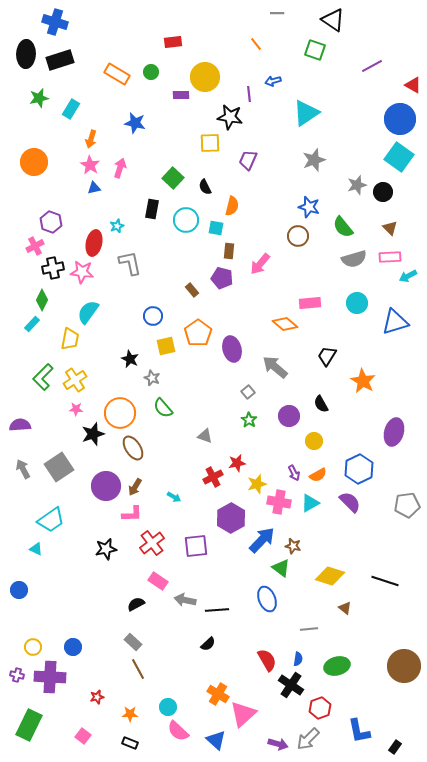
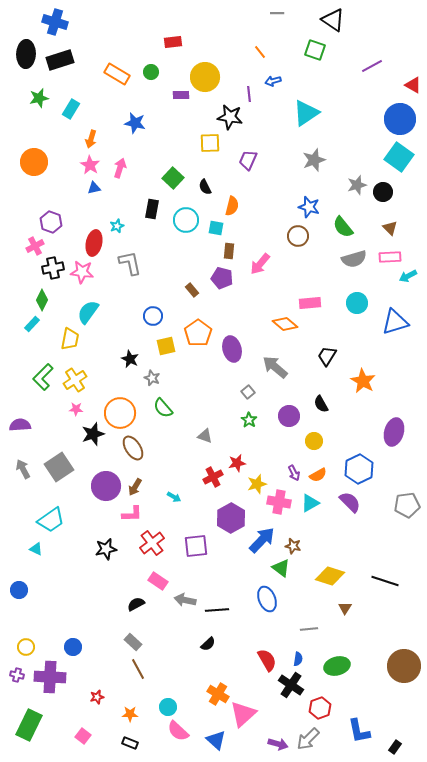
orange line at (256, 44): moved 4 px right, 8 px down
brown triangle at (345, 608): rotated 24 degrees clockwise
yellow circle at (33, 647): moved 7 px left
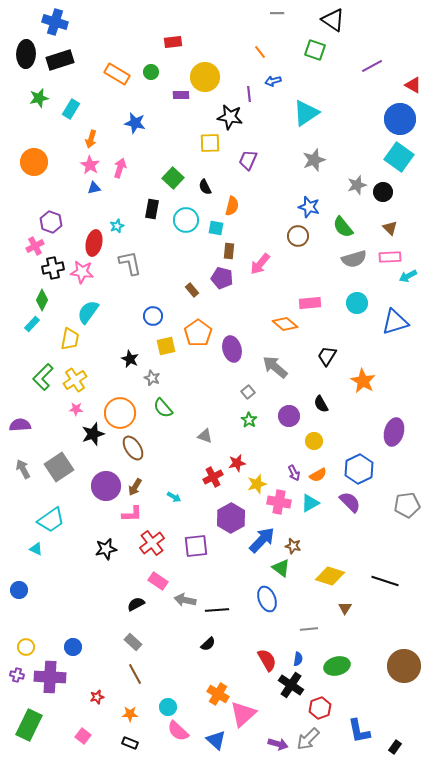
brown line at (138, 669): moved 3 px left, 5 px down
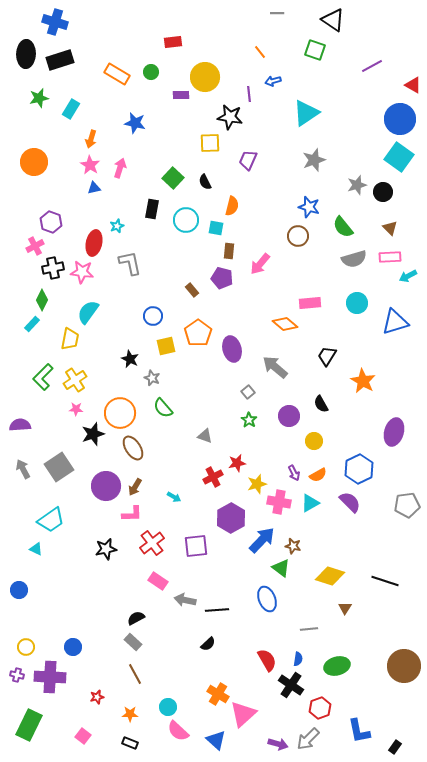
black semicircle at (205, 187): moved 5 px up
black semicircle at (136, 604): moved 14 px down
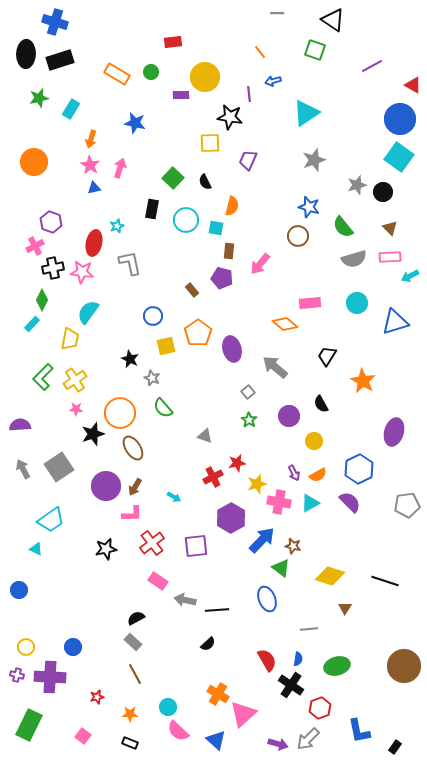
cyan arrow at (408, 276): moved 2 px right
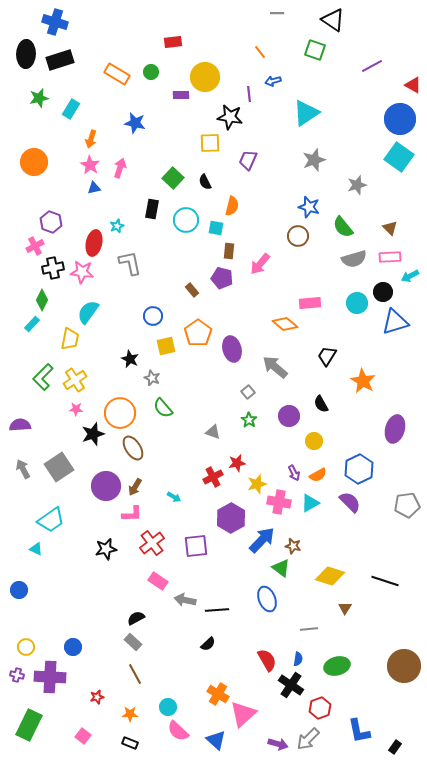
black circle at (383, 192): moved 100 px down
purple ellipse at (394, 432): moved 1 px right, 3 px up
gray triangle at (205, 436): moved 8 px right, 4 px up
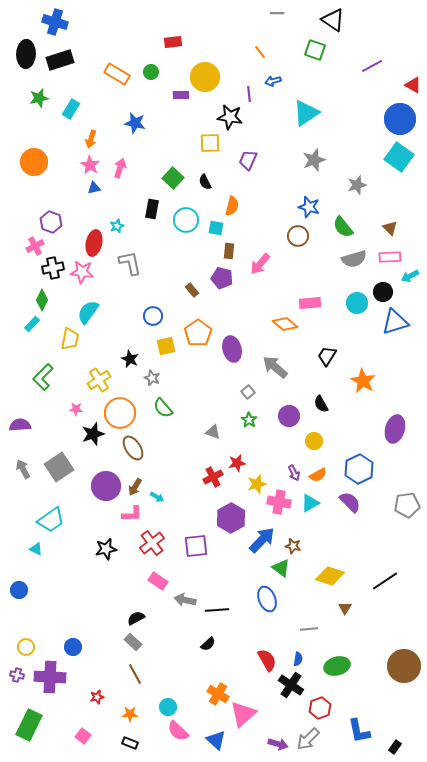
yellow cross at (75, 380): moved 24 px right
cyan arrow at (174, 497): moved 17 px left
black line at (385, 581): rotated 52 degrees counterclockwise
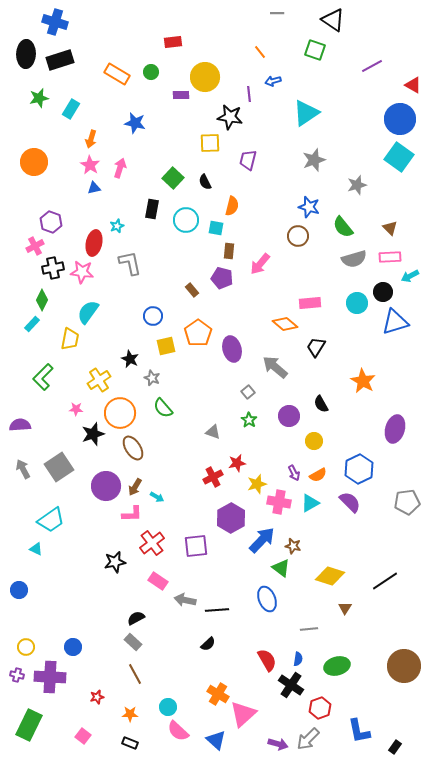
purple trapezoid at (248, 160): rotated 10 degrees counterclockwise
black trapezoid at (327, 356): moved 11 px left, 9 px up
gray pentagon at (407, 505): moved 3 px up
black star at (106, 549): moved 9 px right, 13 px down
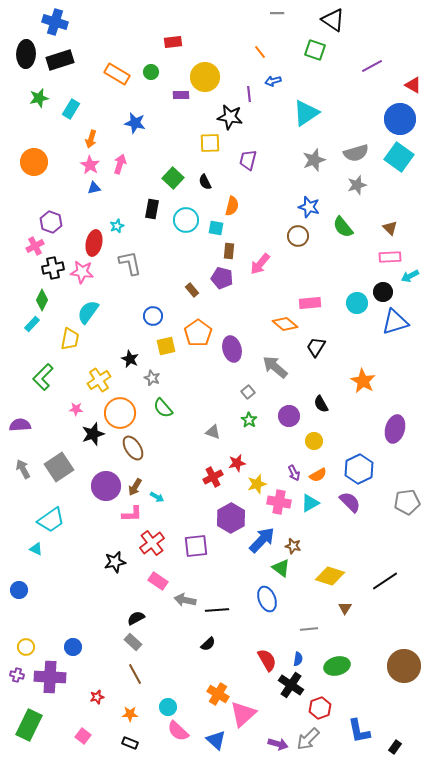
pink arrow at (120, 168): moved 4 px up
gray semicircle at (354, 259): moved 2 px right, 106 px up
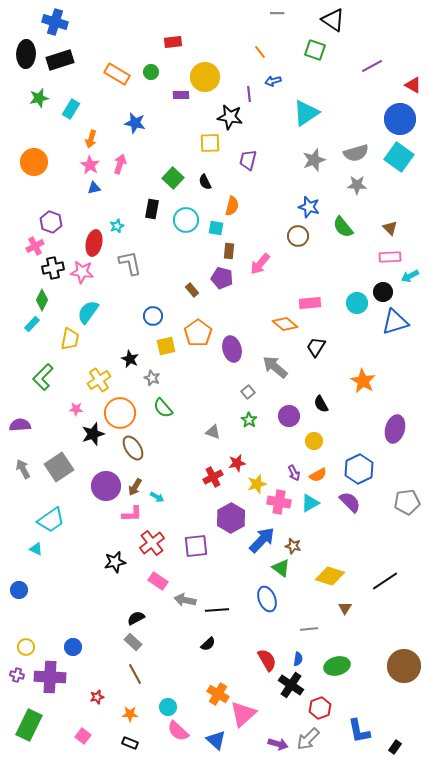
gray star at (357, 185): rotated 18 degrees clockwise
